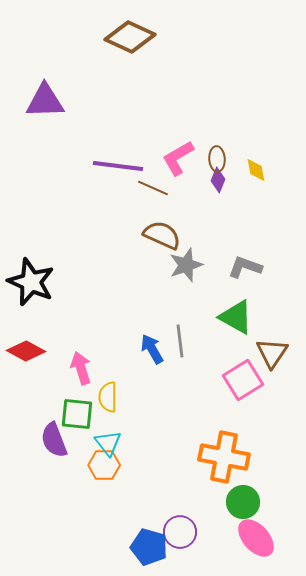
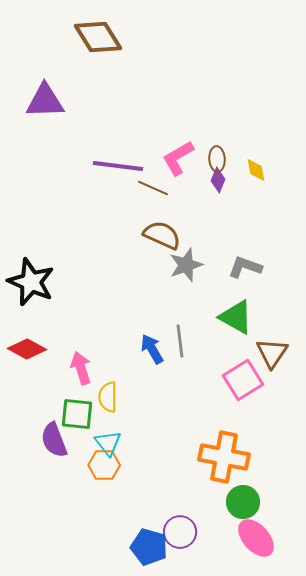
brown diamond: moved 32 px left; rotated 33 degrees clockwise
red diamond: moved 1 px right, 2 px up
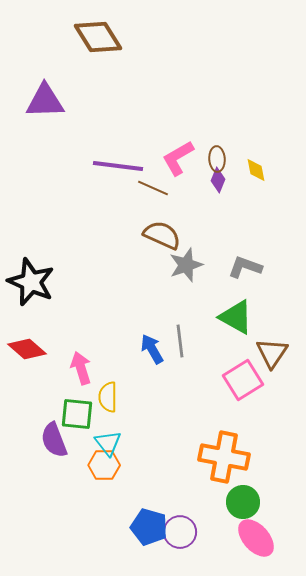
red diamond: rotated 12 degrees clockwise
blue pentagon: moved 20 px up
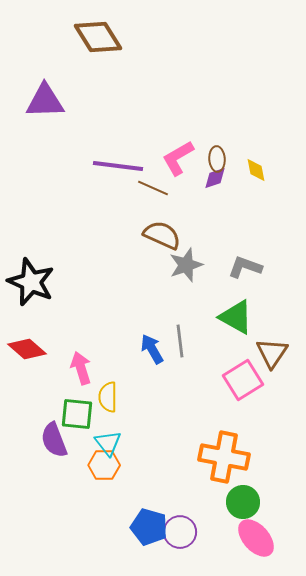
purple diamond: moved 3 px left, 2 px up; rotated 50 degrees clockwise
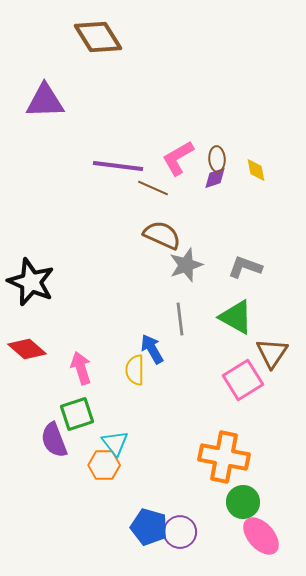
gray line: moved 22 px up
yellow semicircle: moved 27 px right, 27 px up
green square: rotated 24 degrees counterclockwise
cyan triangle: moved 7 px right
pink ellipse: moved 5 px right, 2 px up
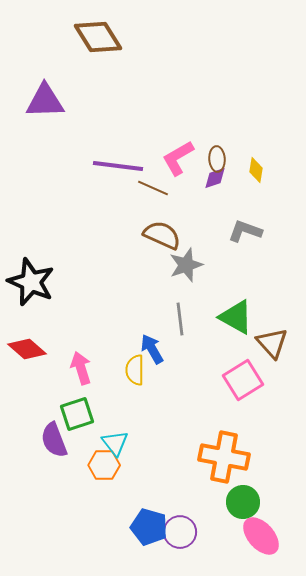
yellow diamond: rotated 20 degrees clockwise
gray L-shape: moved 36 px up
brown triangle: moved 10 px up; rotated 16 degrees counterclockwise
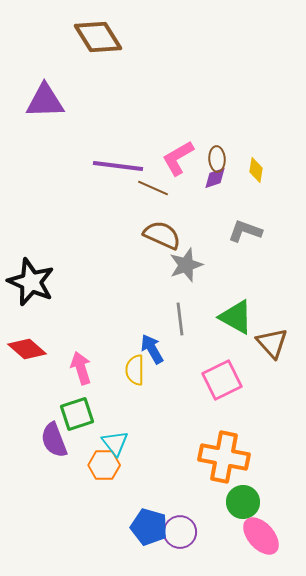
pink square: moved 21 px left; rotated 6 degrees clockwise
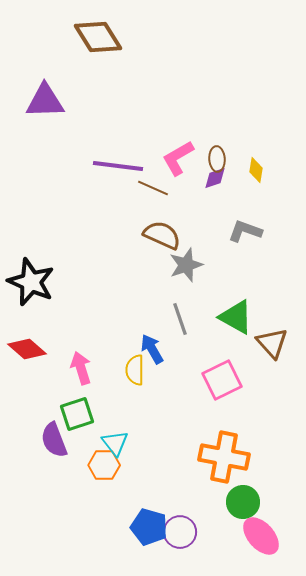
gray line: rotated 12 degrees counterclockwise
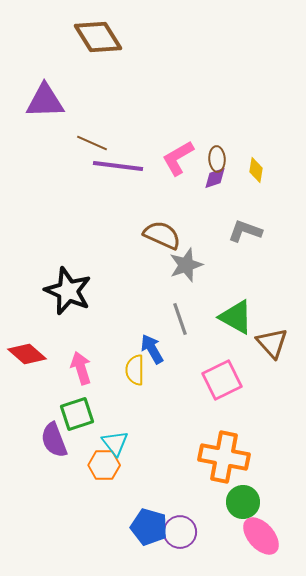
brown line: moved 61 px left, 45 px up
black star: moved 37 px right, 9 px down
red diamond: moved 5 px down
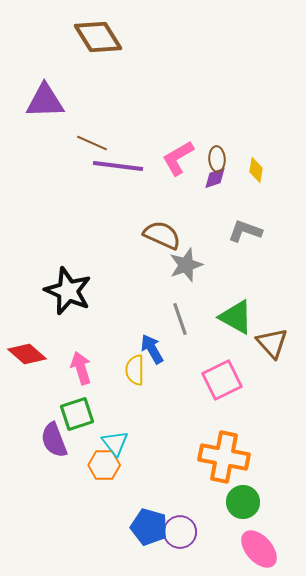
pink ellipse: moved 2 px left, 13 px down
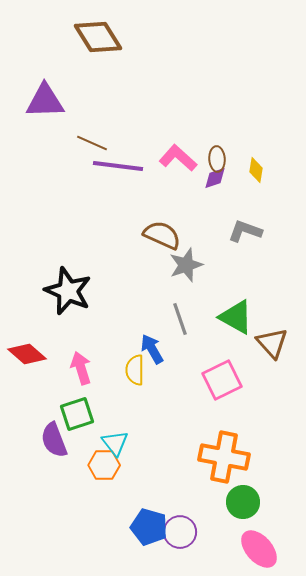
pink L-shape: rotated 72 degrees clockwise
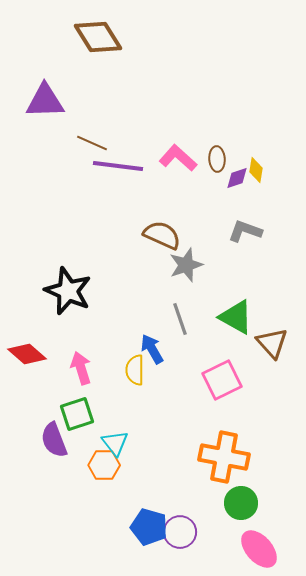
purple diamond: moved 22 px right
green circle: moved 2 px left, 1 px down
